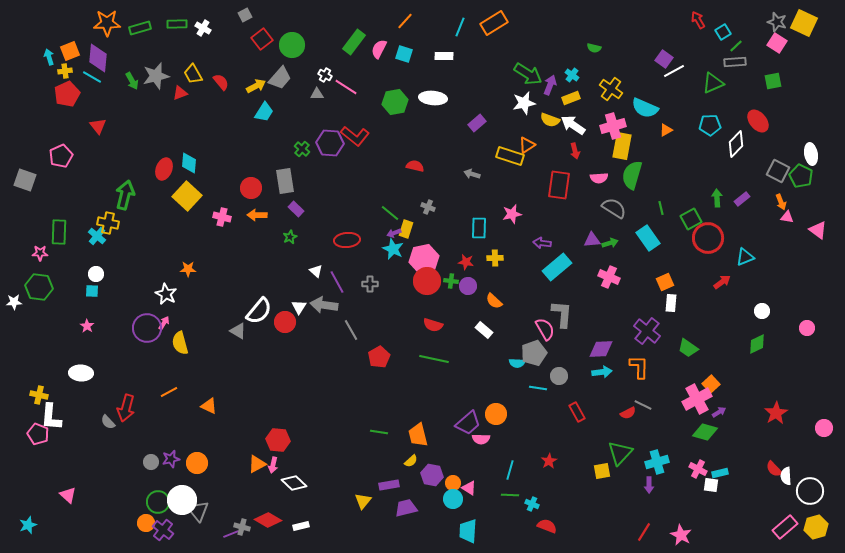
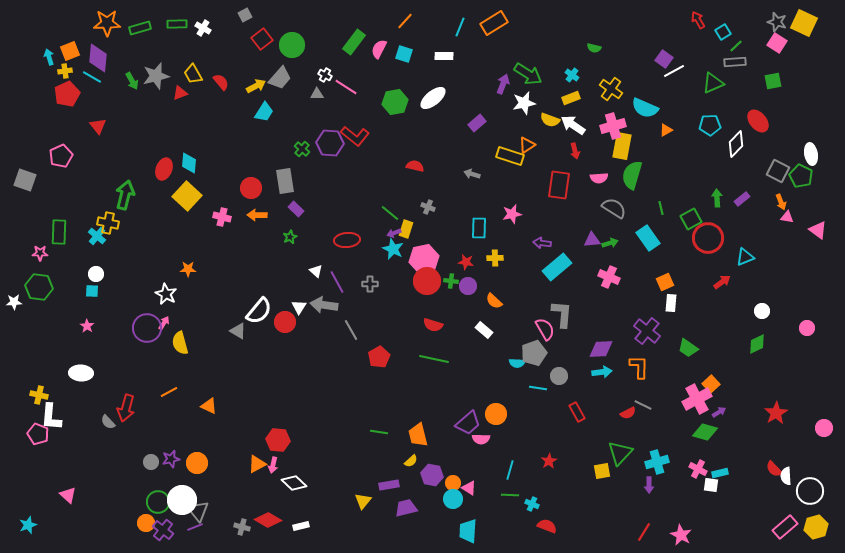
purple arrow at (550, 85): moved 47 px left, 1 px up
white ellipse at (433, 98): rotated 44 degrees counterclockwise
purple line at (231, 534): moved 36 px left, 7 px up
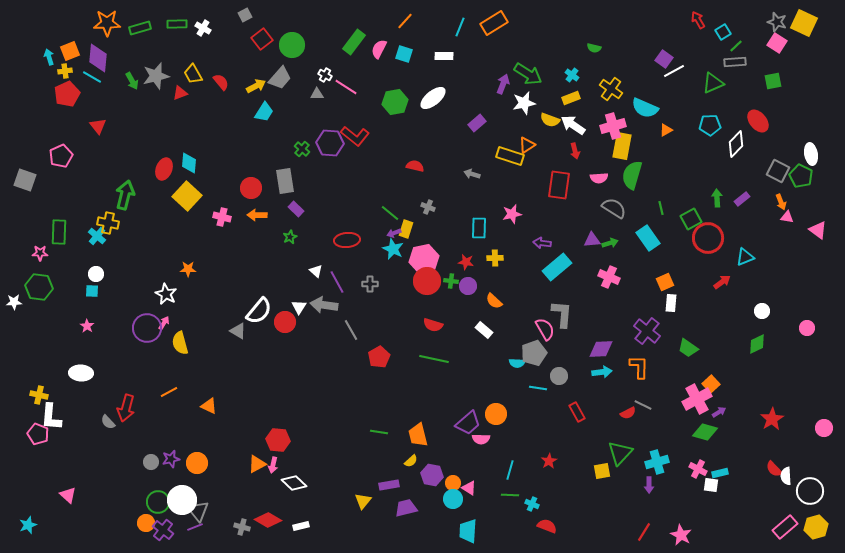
red star at (776, 413): moved 4 px left, 6 px down
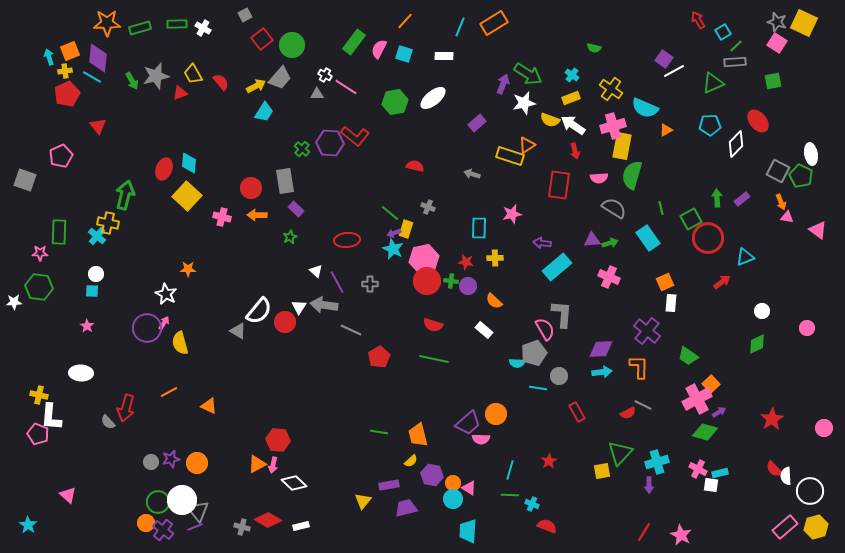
gray line at (351, 330): rotated 35 degrees counterclockwise
green trapezoid at (688, 348): moved 8 px down
cyan star at (28, 525): rotated 18 degrees counterclockwise
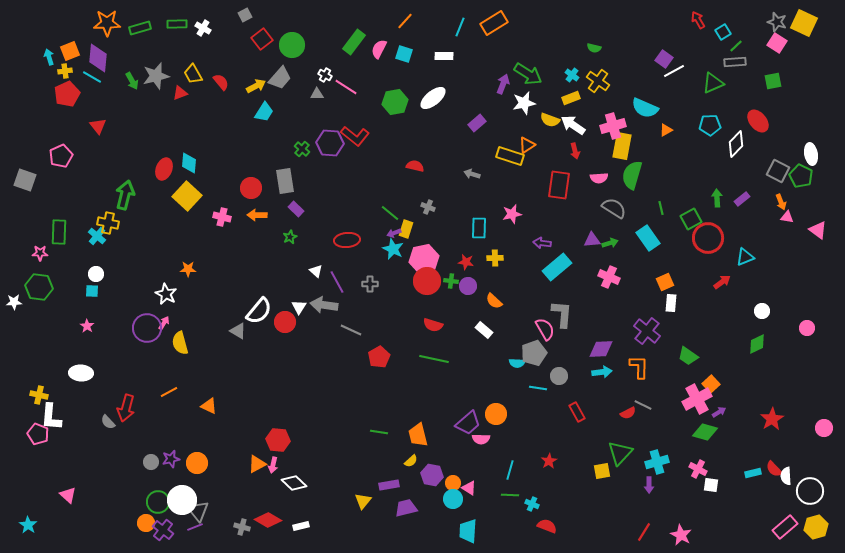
yellow cross at (611, 89): moved 13 px left, 8 px up
cyan rectangle at (720, 473): moved 33 px right
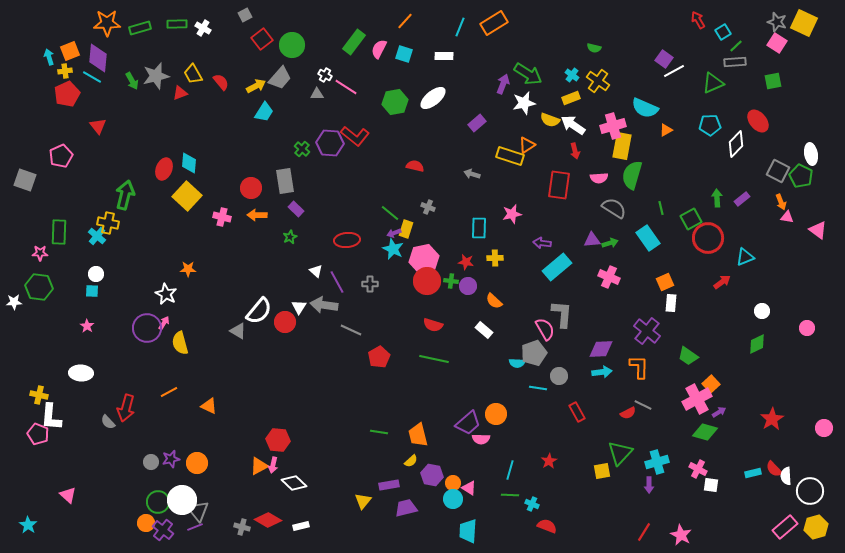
orange triangle at (257, 464): moved 2 px right, 2 px down
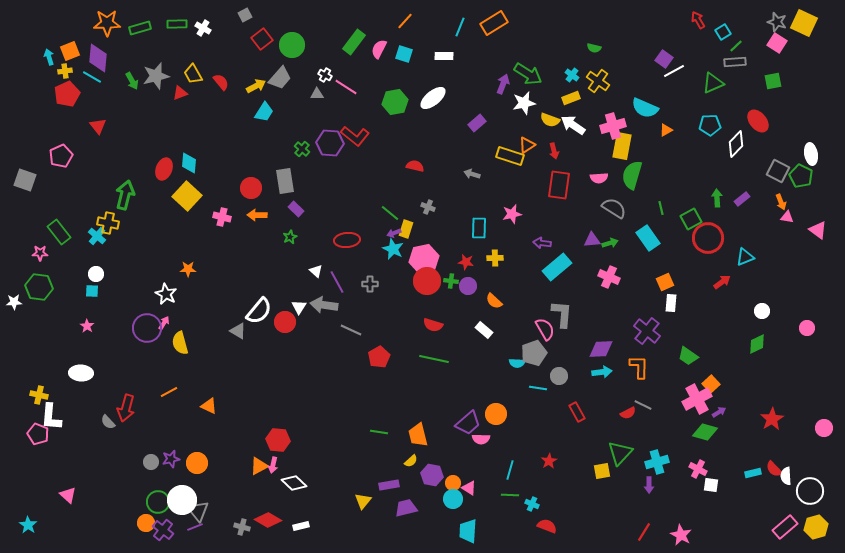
red arrow at (575, 151): moved 21 px left
green rectangle at (59, 232): rotated 40 degrees counterclockwise
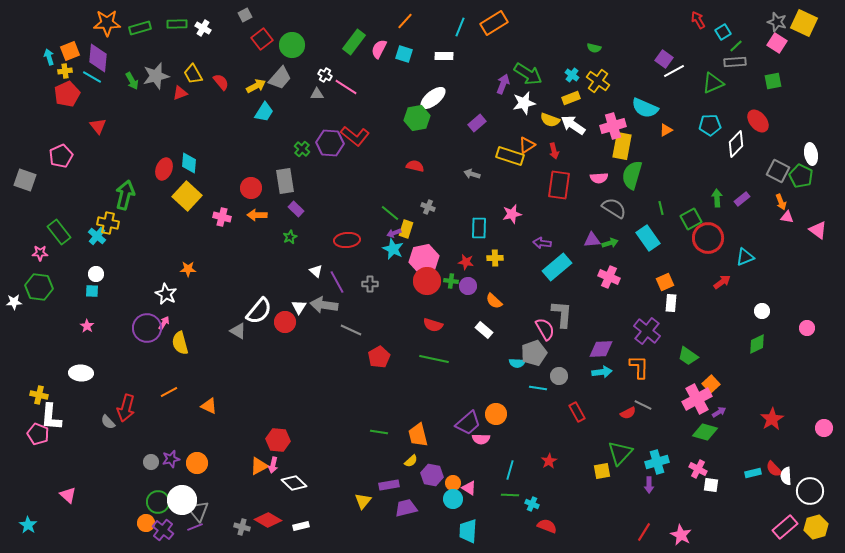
green hexagon at (395, 102): moved 22 px right, 16 px down
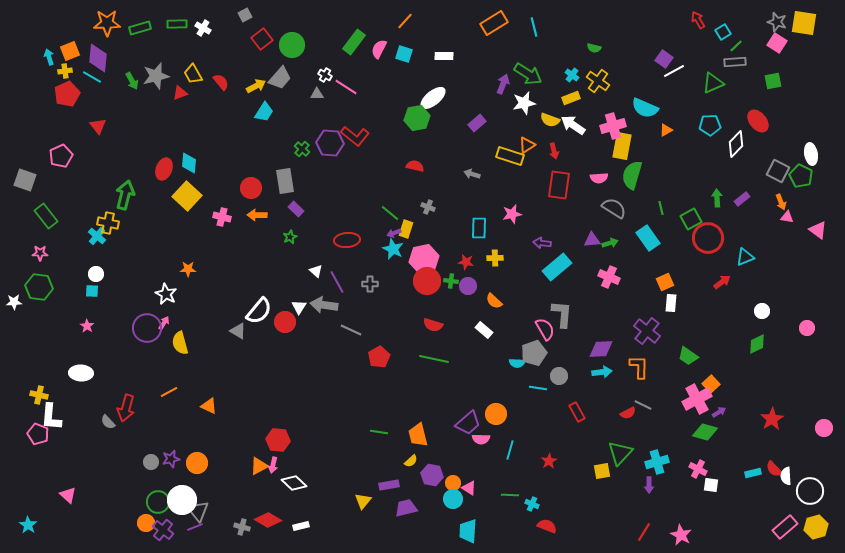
yellow square at (804, 23): rotated 16 degrees counterclockwise
cyan line at (460, 27): moved 74 px right; rotated 36 degrees counterclockwise
green rectangle at (59, 232): moved 13 px left, 16 px up
cyan line at (510, 470): moved 20 px up
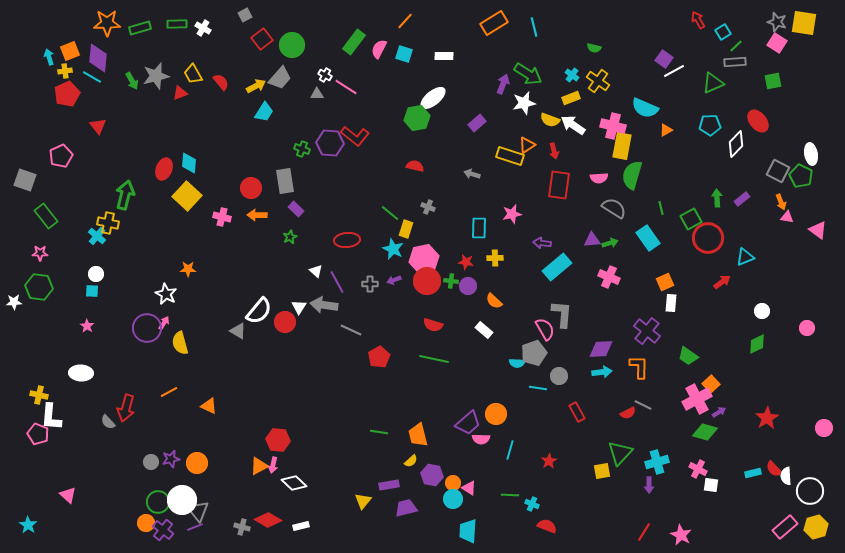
pink cross at (613, 126): rotated 30 degrees clockwise
green cross at (302, 149): rotated 21 degrees counterclockwise
purple arrow at (394, 233): moved 47 px down
red star at (772, 419): moved 5 px left, 1 px up
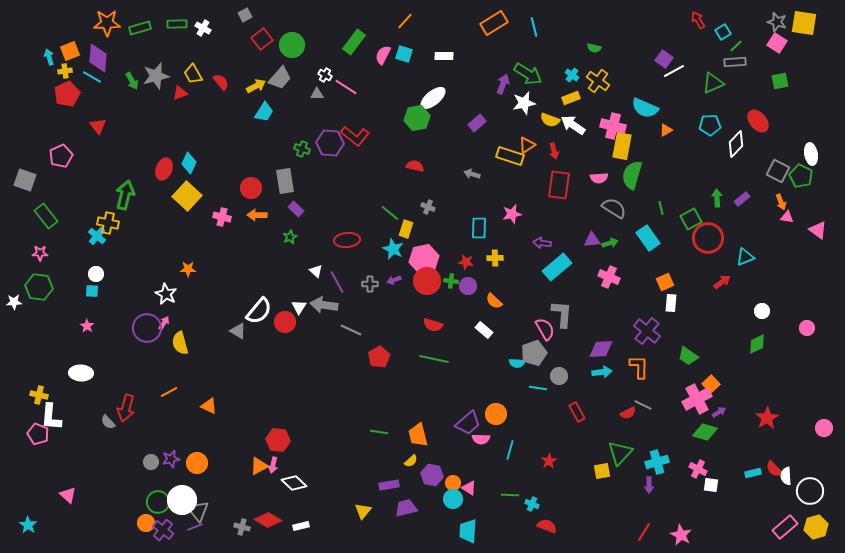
pink semicircle at (379, 49): moved 4 px right, 6 px down
green square at (773, 81): moved 7 px right
cyan diamond at (189, 163): rotated 20 degrees clockwise
yellow triangle at (363, 501): moved 10 px down
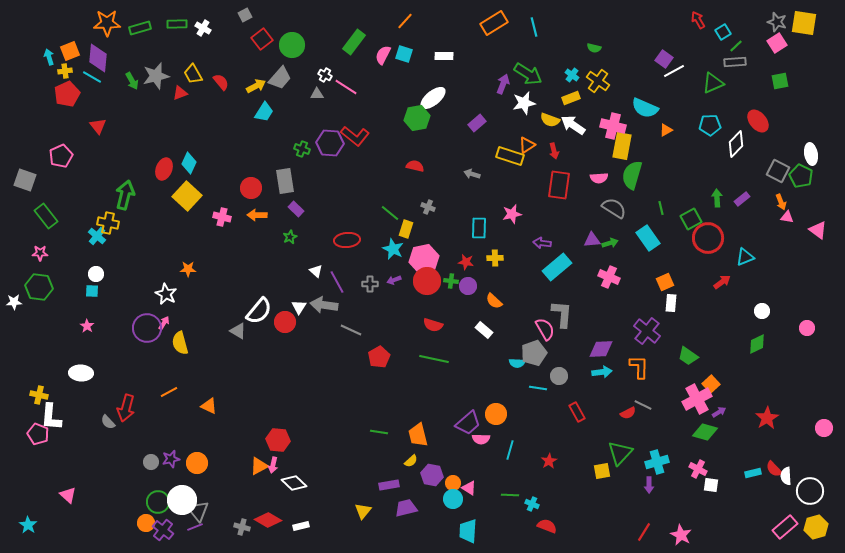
pink square at (777, 43): rotated 24 degrees clockwise
